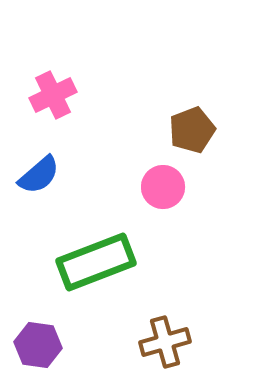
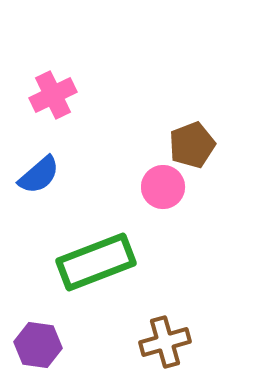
brown pentagon: moved 15 px down
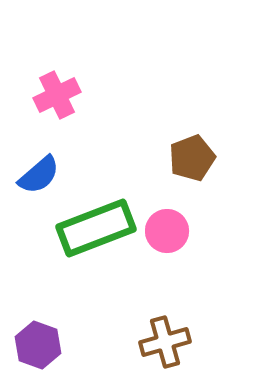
pink cross: moved 4 px right
brown pentagon: moved 13 px down
pink circle: moved 4 px right, 44 px down
green rectangle: moved 34 px up
purple hexagon: rotated 12 degrees clockwise
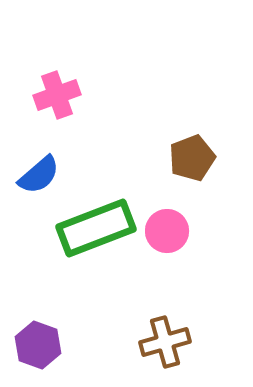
pink cross: rotated 6 degrees clockwise
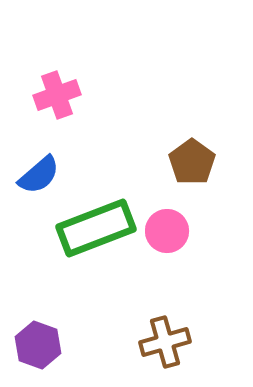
brown pentagon: moved 4 px down; rotated 15 degrees counterclockwise
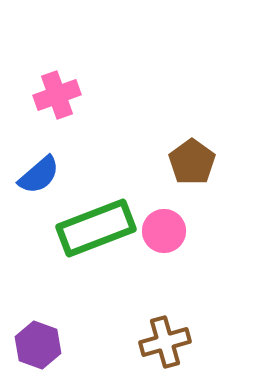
pink circle: moved 3 px left
